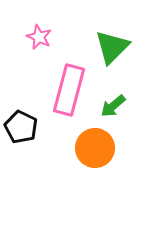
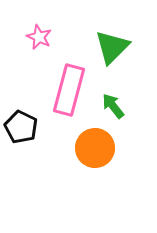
green arrow: rotated 92 degrees clockwise
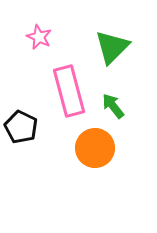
pink rectangle: moved 1 px down; rotated 30 degrees counterclockwise
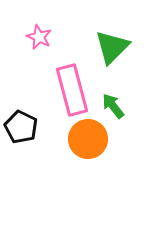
pink rectangle: moved 3 px right, 1 px up
orange circle: moved 7 px left, 9 px up
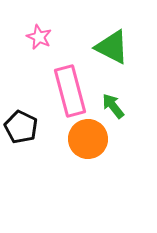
green triangle: rotated 48 degrees counterclockwise
pink rectangle: moved 2 px left, 1 px down
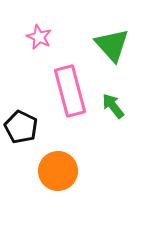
green triangle: moved 2 px up; rotated 21 degrees clockwise
orange circle: moved 30 px left, 32 px down
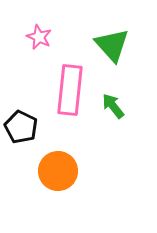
pink rectangle: moved 1 px up; rotated 21 degrees clockwise
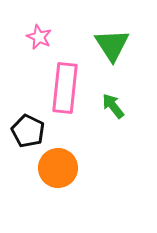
green triangle: rotated 9 degrees clockwise
pink rectangle: moved 5 px left, 2 px up
black pentagon: moved 7 px right, 4 px down
orange circle: moved 3 px up
